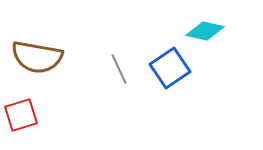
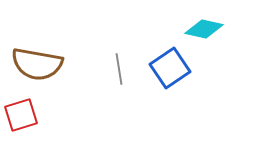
cyan diamond: moved 1 px left, 2 px up
brown semicircle: moved 7 px down
gray line: rotated 16 degrees clockwise
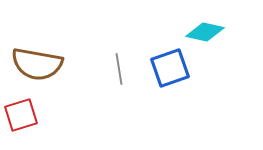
cyan diamond: moved 1 px right, 3 px down
blue square: rotated 15 degrees clockwise
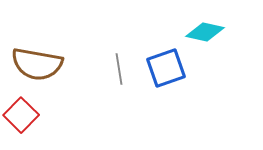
blue square: moved 4 px left
red square: rotated 28 degrees counterclockwise
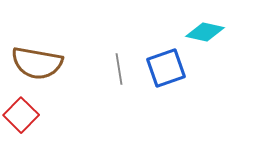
brown semicircle: moved 1 px up
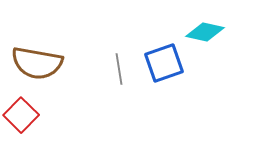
blue square: moved 2 px left, 5 px up
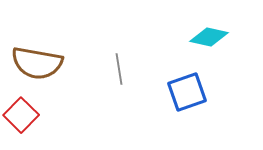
cyan diamond: moved 4 px right, 5 px down
blue square: moved 23 px right, 29 px down
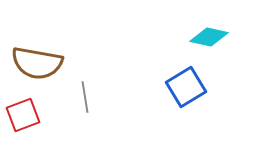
gray line: moved 34 px left, 28 px down
blue square: moved 1 px left, 5 px up; rotated 12 degrees counterclockwise
red square: moved 2 px right; rotated 24 degrees clockwise
